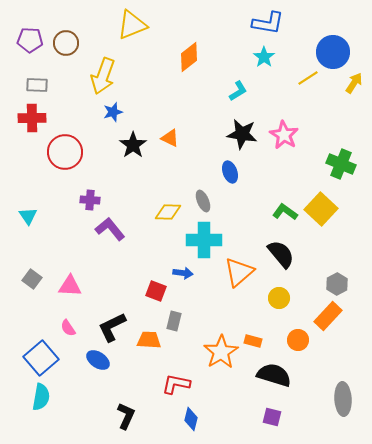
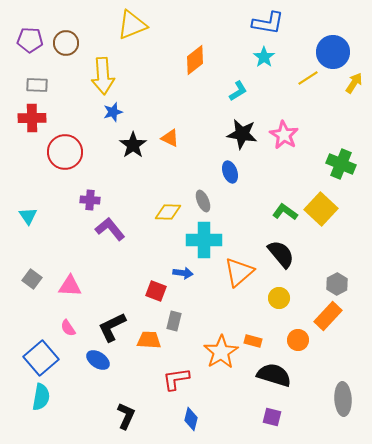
orange diamond at (189, 57): moved 6 px right, 3 px down
yellow arrow at (103, 76): rotated 24 degrees counterclockwise
red L-shape at (176, 384): moved 5 px up; rotated 20 degrees counterclockwise
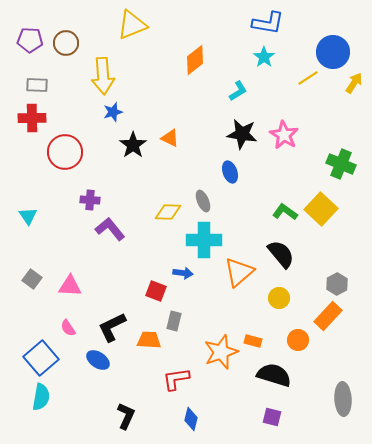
orange star at (221, 352): rotated 12 degrees clockwise
